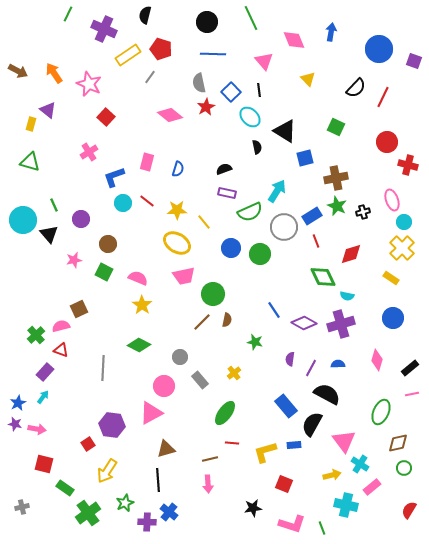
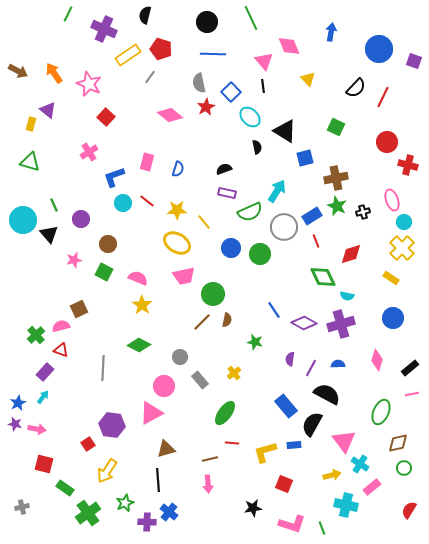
pink diamond at (294, 40): moved 5 px left, 6 px down
black line at (259, 90): moved 4 px right, 4 px up
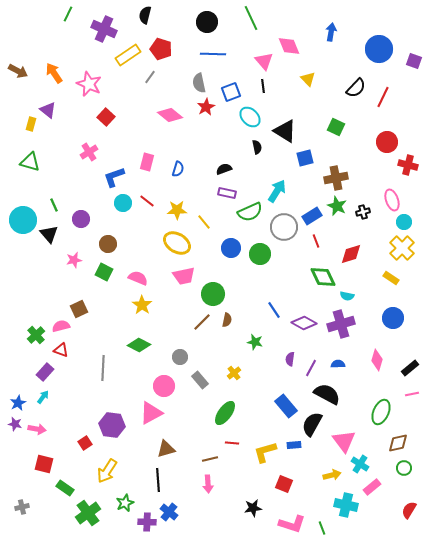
blue square at (231, 92): rotated 24 degrees clockwise
red square at (88, 444): moved 3 px left, 1 px up
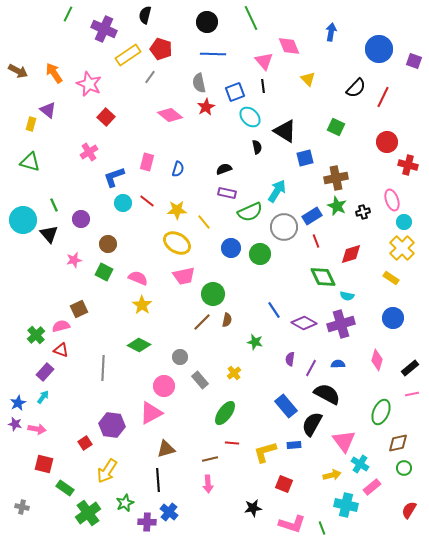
blue square at (231, 92): moved 4 px right
gray cross at (22, 507): rotated 24 degrees clockwise
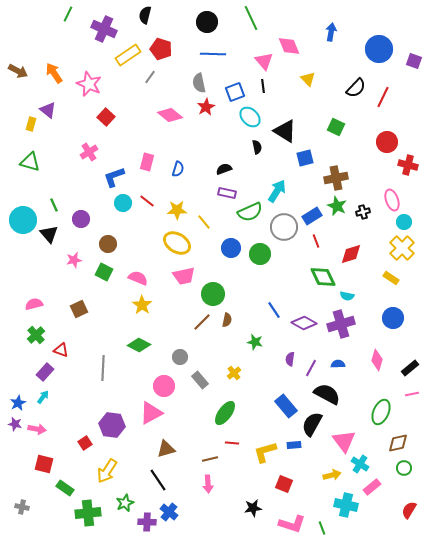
pink semicircle at (61, 326): moved 27 px left, 22 px up
black line at (158, 480): rotated 30 degrees counterclockwise
green cross at (88, 513): rotated 30 degrees clockwise
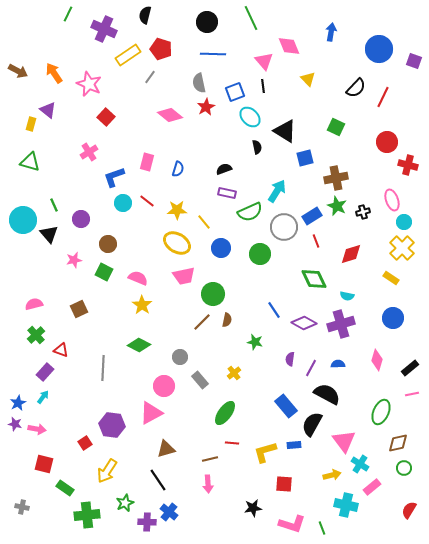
blue circle at (231, 248): moved 10 px left
green diamond at (323, 277): moved 9 px left, 2 px down
red square at (284, 484): rotated 18 degrees counterclockwise
green cross at (88, 513): moved 1 px left, 2 px down
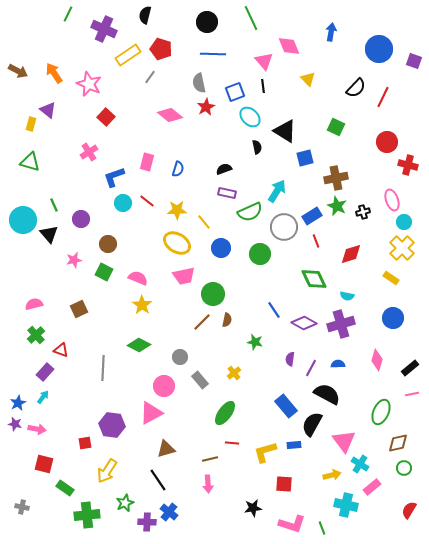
red square at (85, 443): rotated 24 degrees clockwise
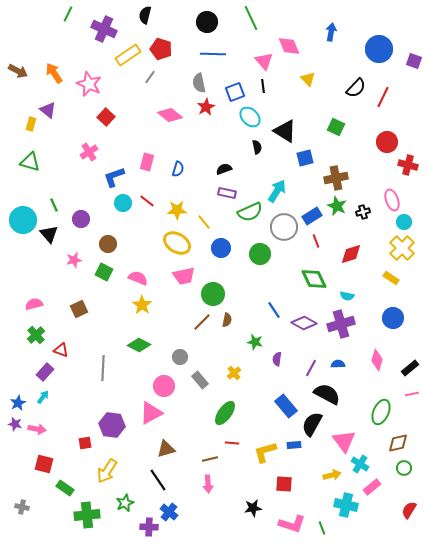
purple semicircle at (290, 359): moved 13 px left
purple cross at (147, 522): moved 2 px right, 5 px down
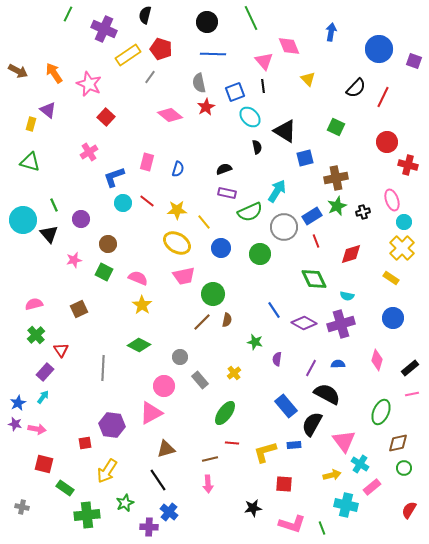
green star at (337, 206): rotated 24 degrees clockwise
red triangle at (61, 350): rotated 35 degrees clockwise
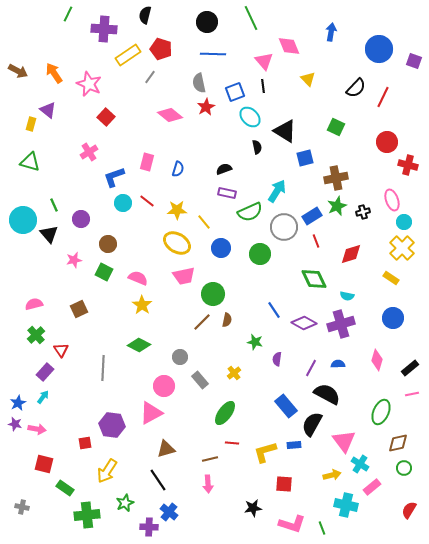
purple cross at (104, 29): rotated 20 degrees counterclockwise
